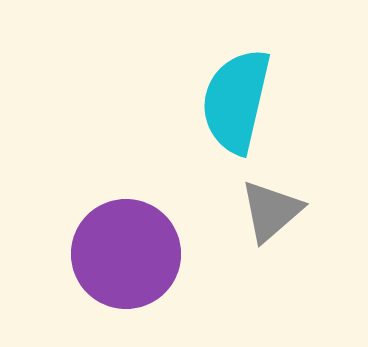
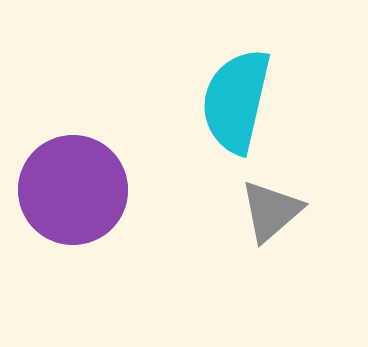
purple circle: moved 53 px left, 64 px up
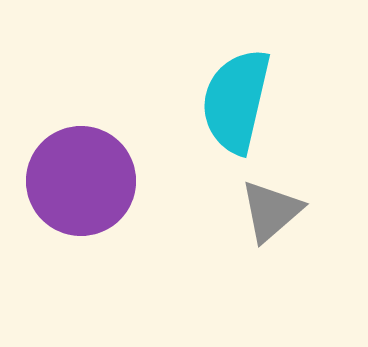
purple circle: moved 8 px right, 9 px up
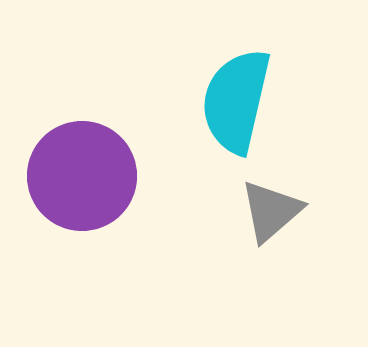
purple circle: moved 1 px right, 5 px up
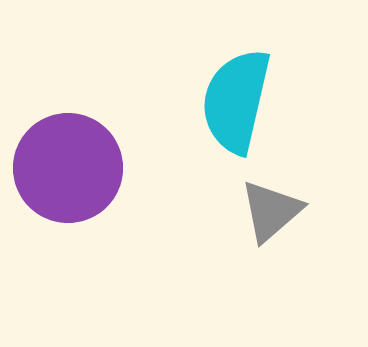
purple circle: moved 14 px left, 8 px up
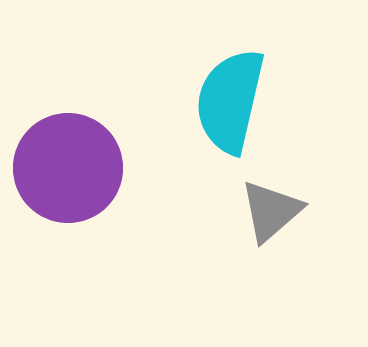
cyan semicircle: moved 6 px left
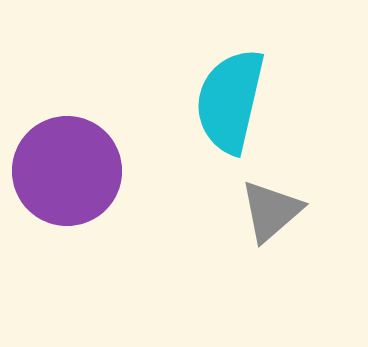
purple circle: moved 1 px left, 3 px down
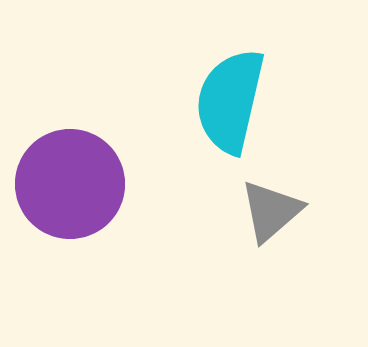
purple circle: moved 3 px right, 13 px down
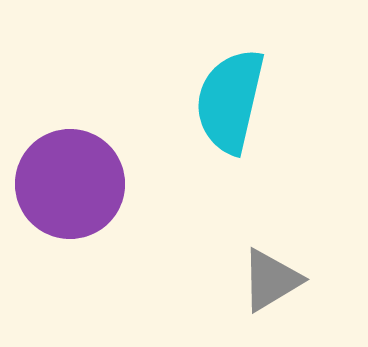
gray triangle: moved 69 px down; rotated 10 degrees clockwise
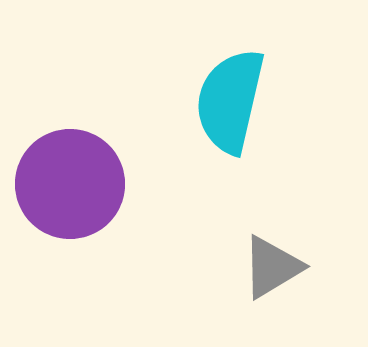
gray triangle: moved 1 px right, 13 px up
